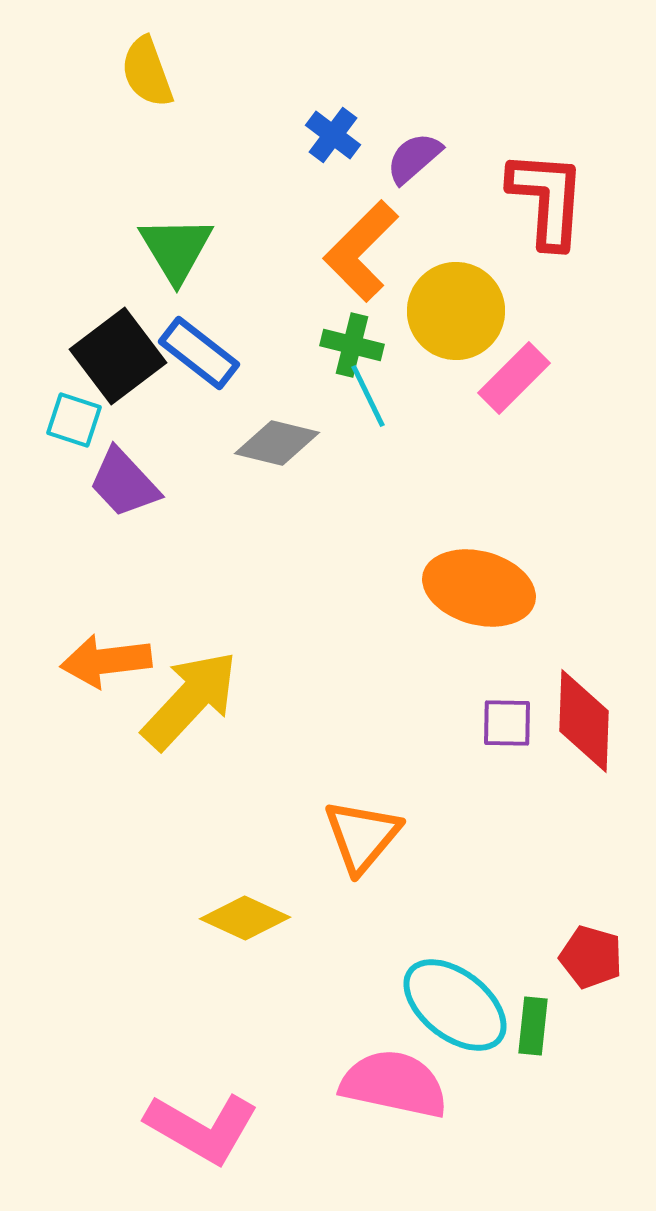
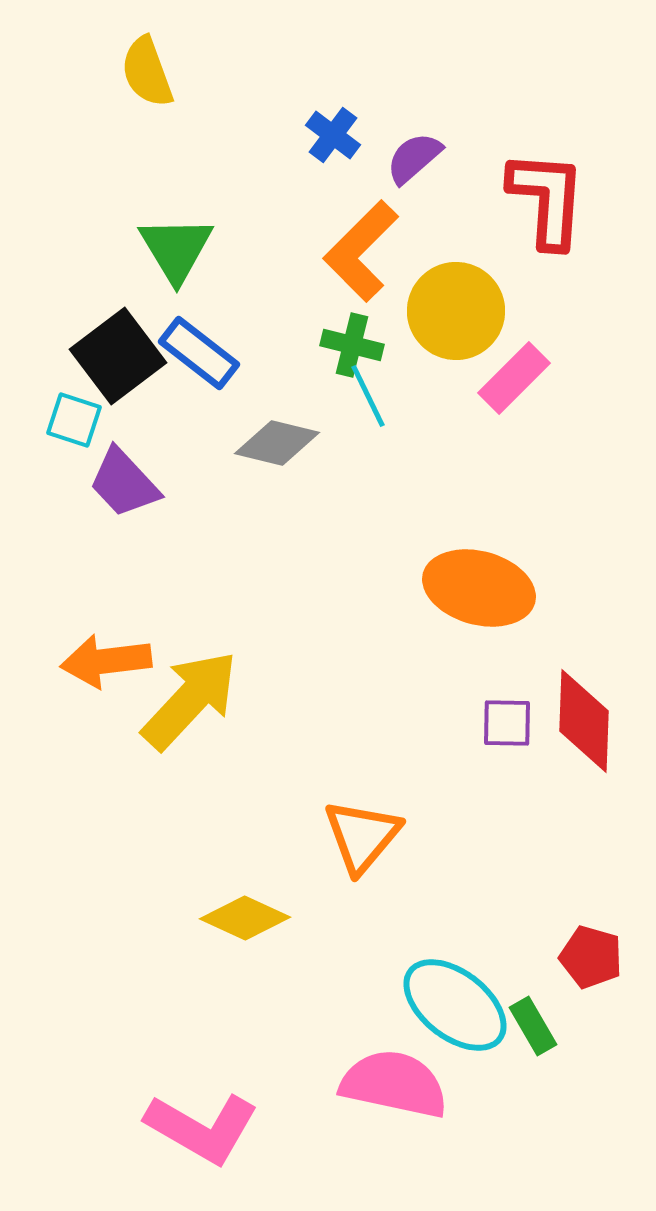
green rectangle: rotated 36 degrees counterclockwise
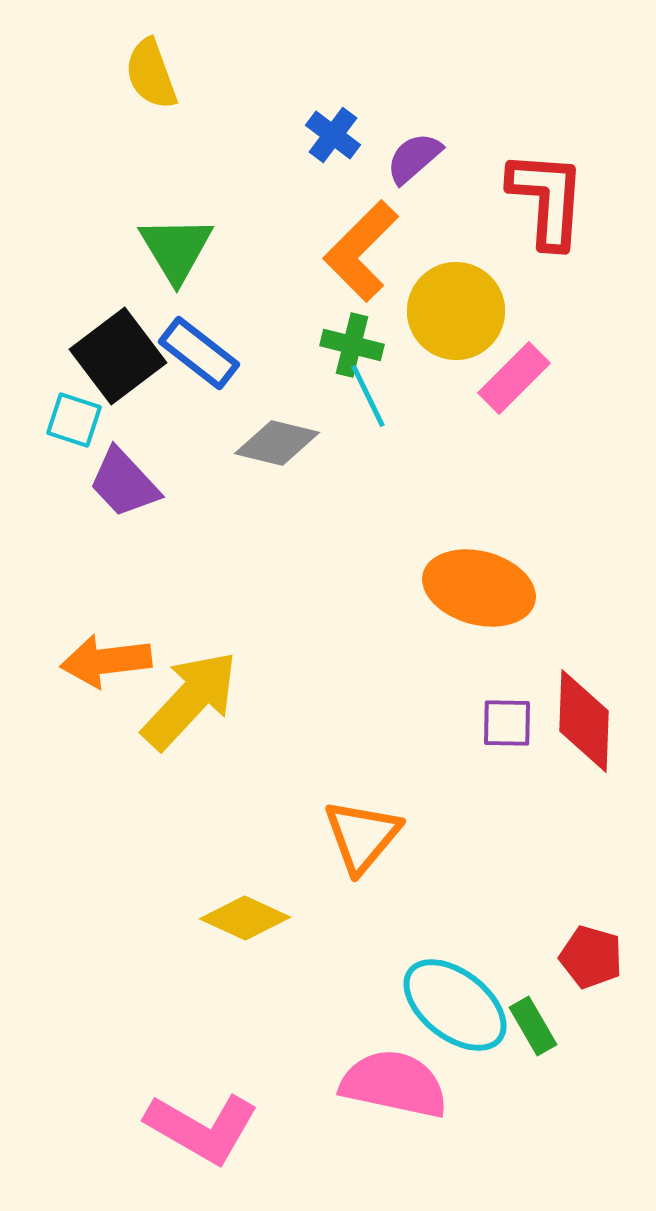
yellow semicircle: moved 4 px right, 2 px down
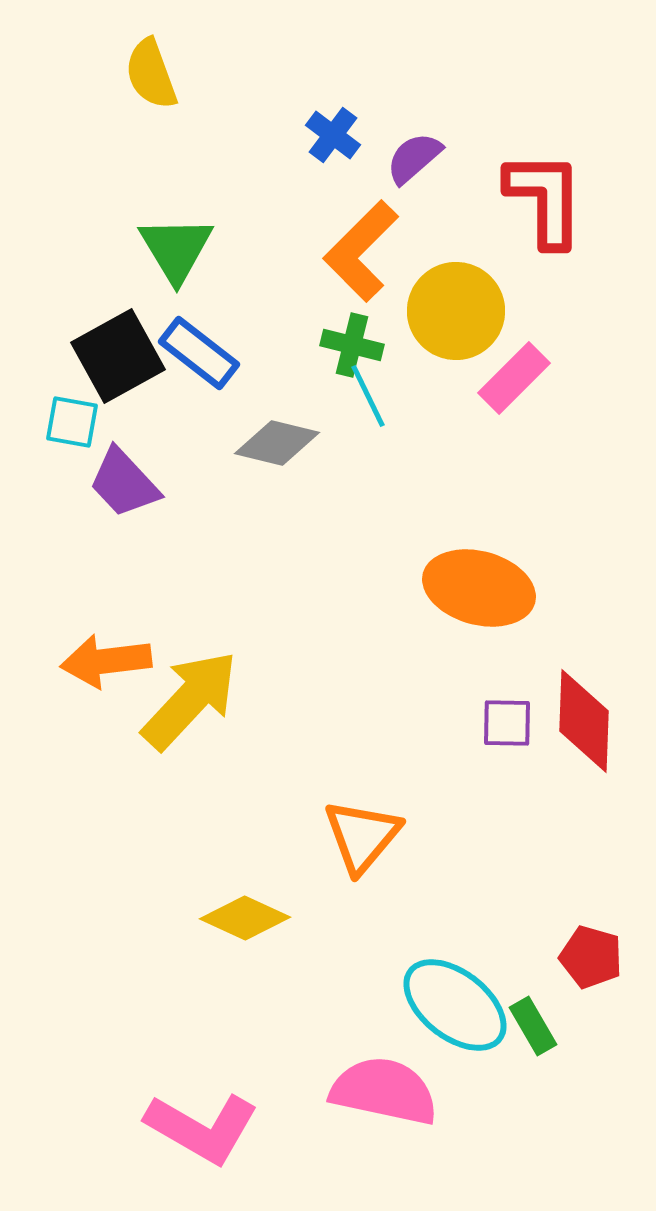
red L-shape: moved 2 px left; rotated 4 degrees counterclockwise
black square: rotated 8 degrees clockwise
cyan square: moved 2 px left, 2 px down; rotated 8 degrees counterclockwise
pink semicircle: moved 10 px left, 7 px down
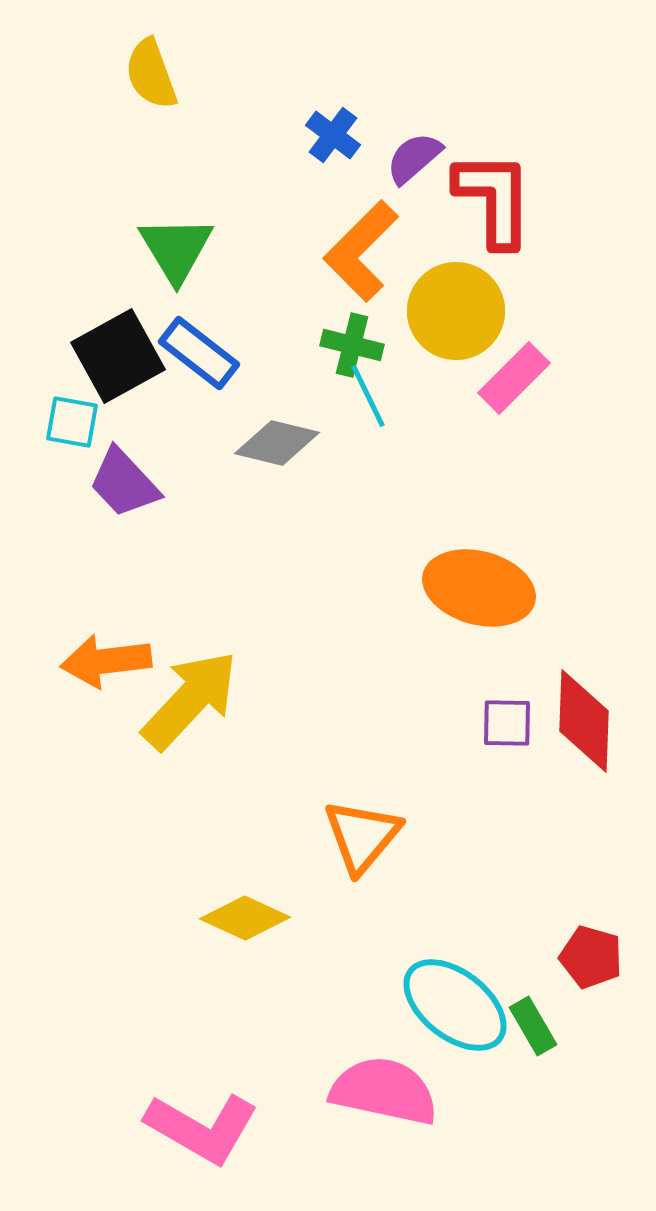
red L-shape: moved 51 px left
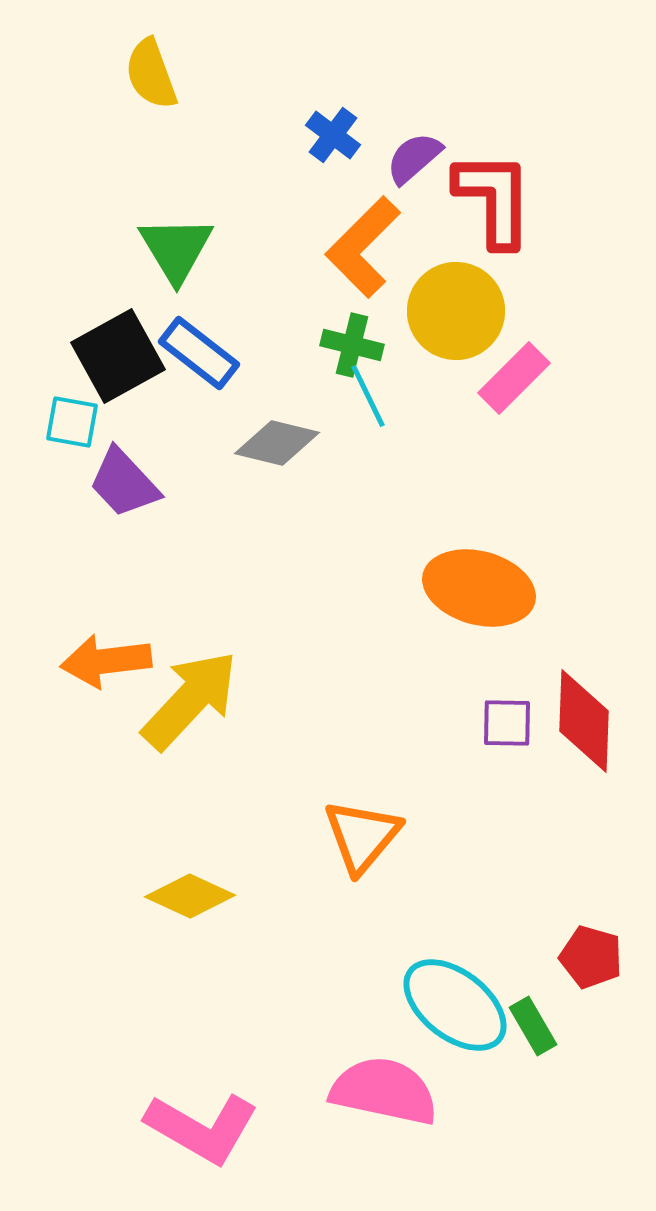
orange L-shape: moved 2 px right, 4 px up
yellow diamond: moved 55 px left, 22 px up
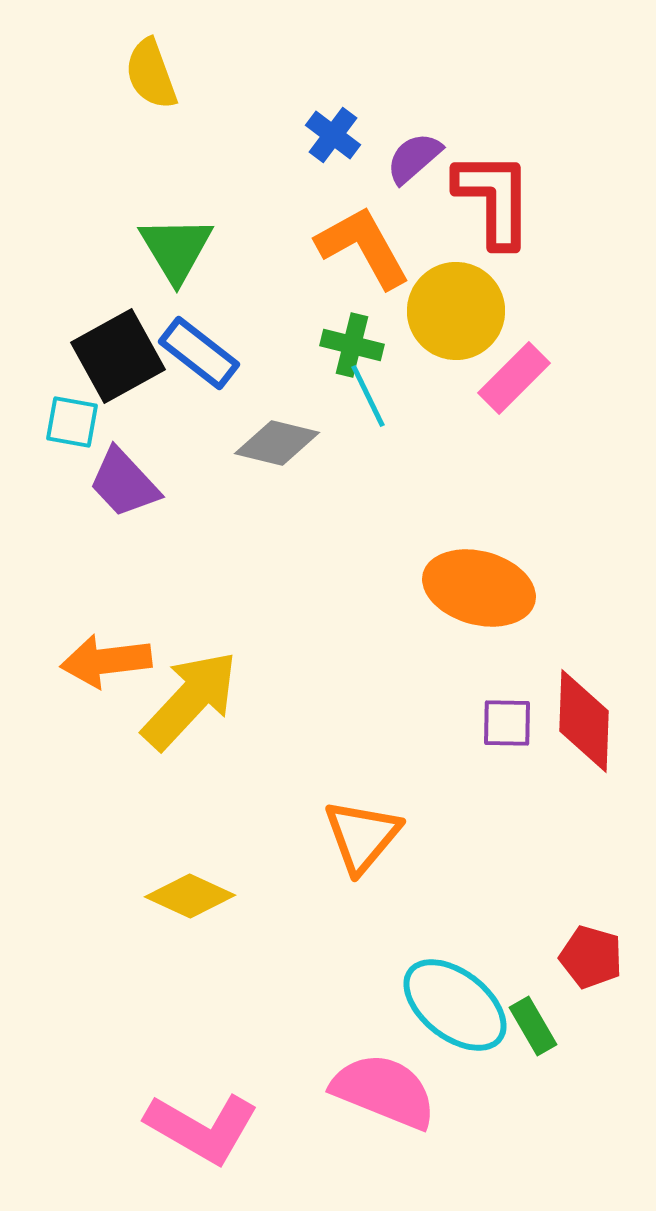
orange L-shape: rotated 106 degrees clockwise
pink semicircle: rotated 10 degrees clockwise
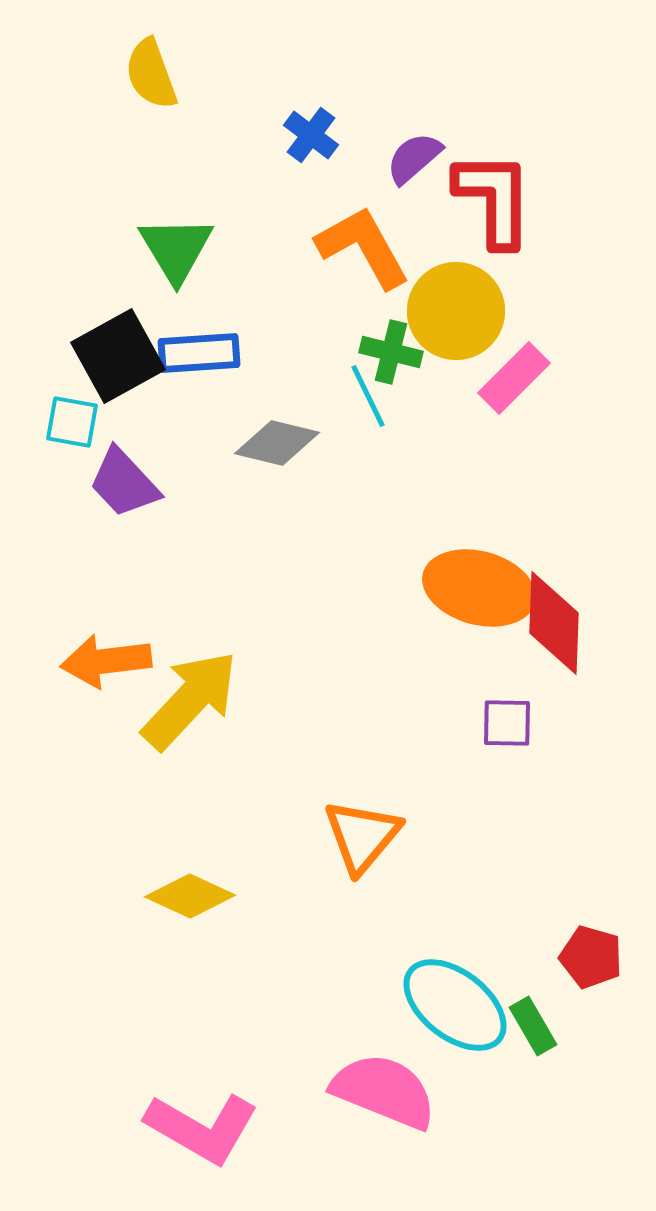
blue cross: moved 22 px left
green cross: moved 39 px right, 7 px down
blue rectangle: rotated 42 degrees counterclockwise
red diamond: moved 30 px left, 98 px up
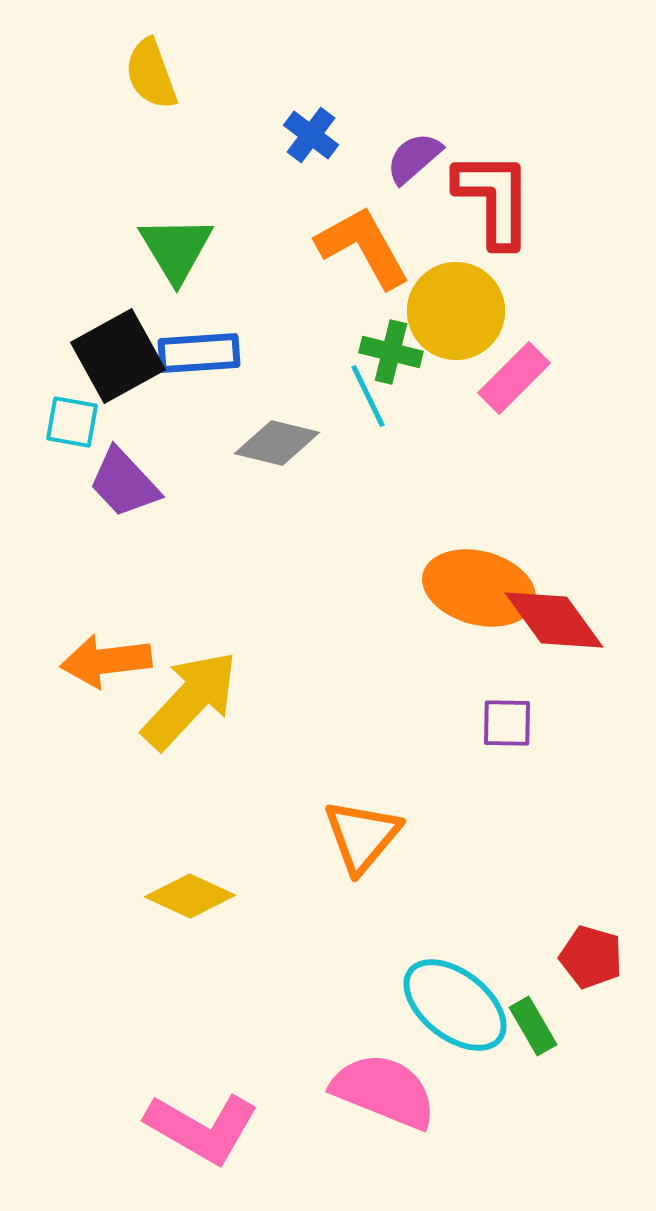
red diamond: moved 3 px up; rotated 38 degrees counterclockwise
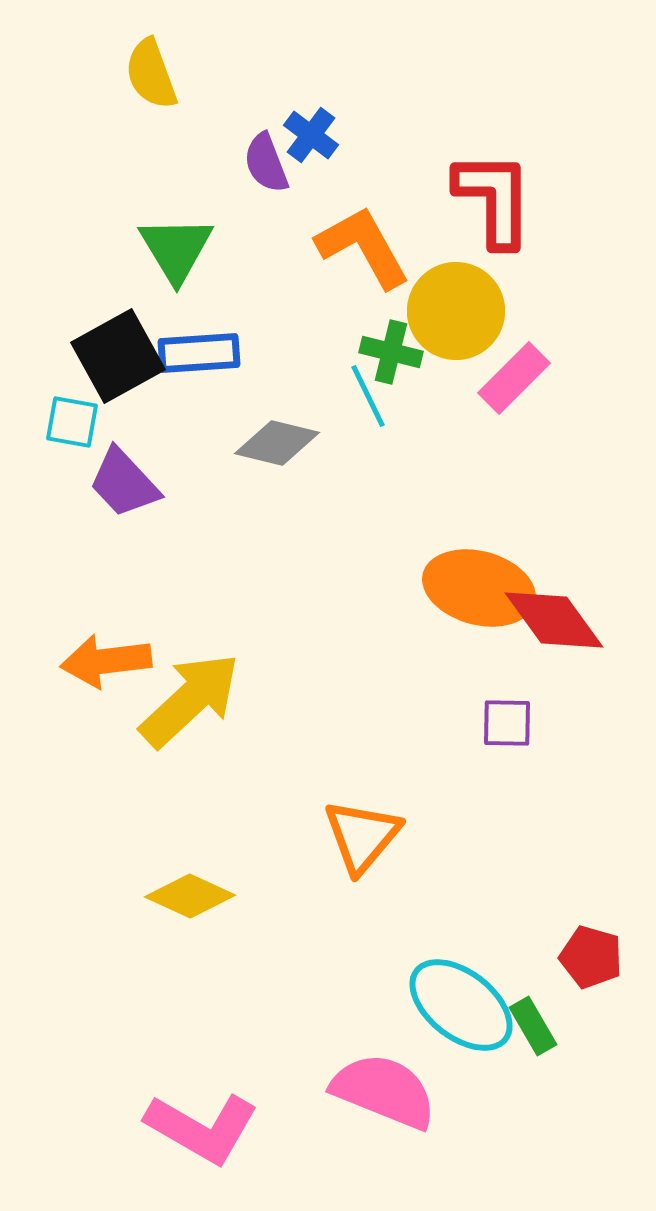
purple semicircle: moved 148 px left, 5 px down; rotated 70 degrees counterclockwise
yellow arrow: rotated 4 degrees clockwise
cyan ellipse: moved 6 px right
